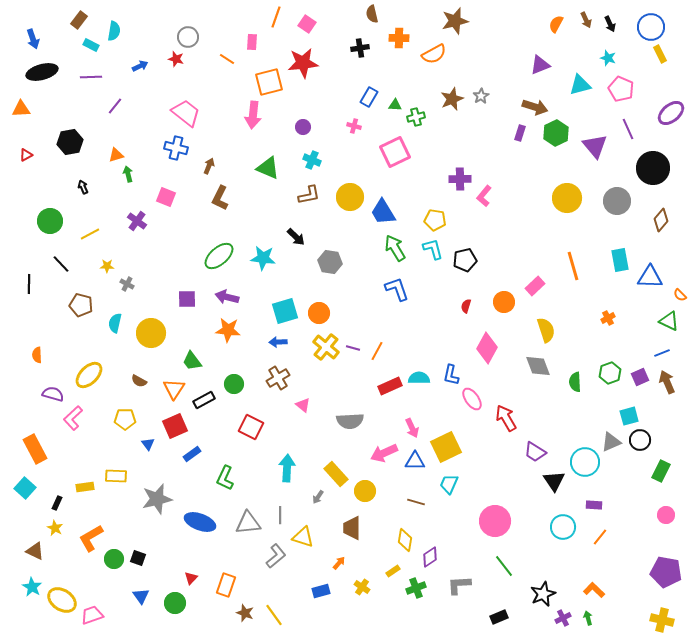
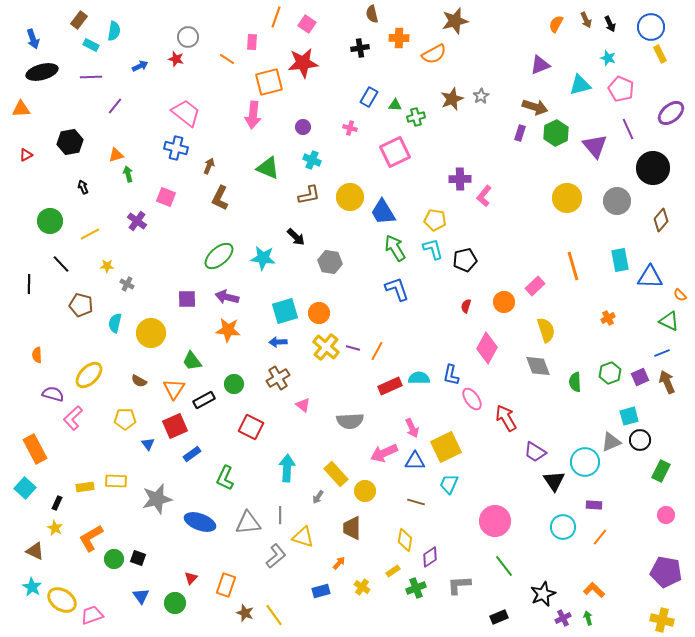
pink cross at (354, 126): moved 4 px left, 2 px down
yellow rectangle at (116, 476): moved 5 px down
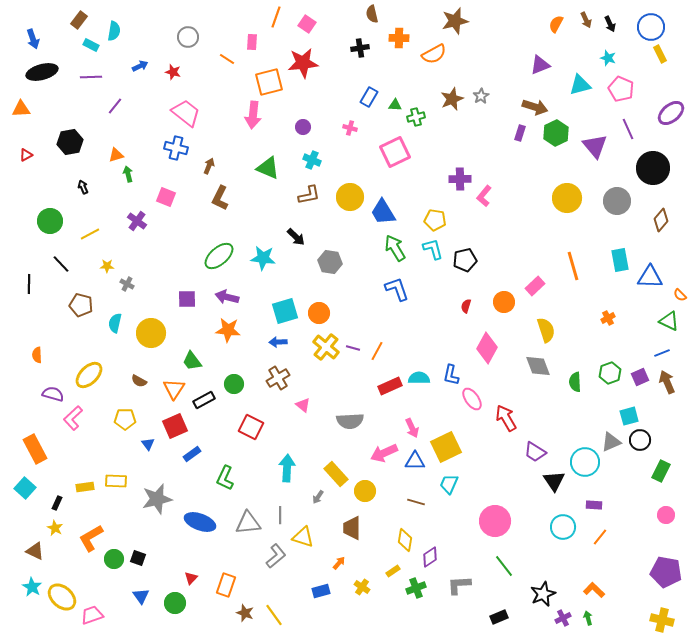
red star at (176, 59): moved 3 px left, 13 px down
yellow ellipse at (62, 600): moved 3 px up; rotated 8 degrees clockwise
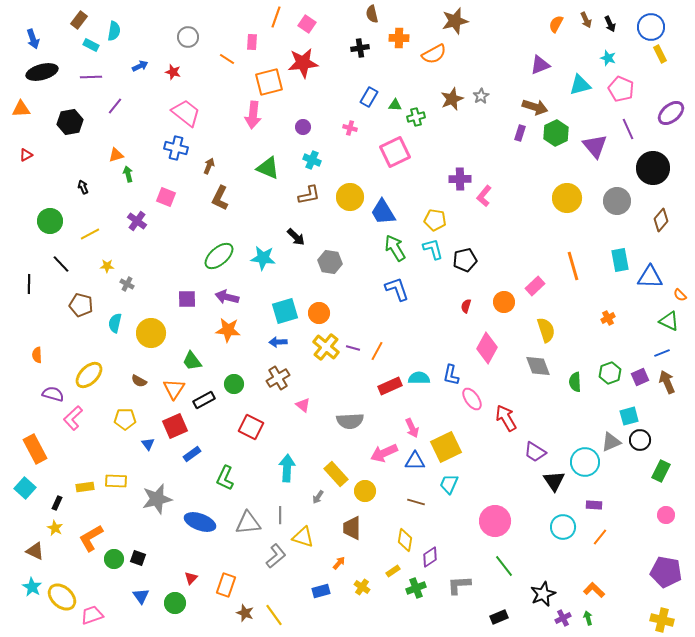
black hexagon at (70, 142): moved 20 px up
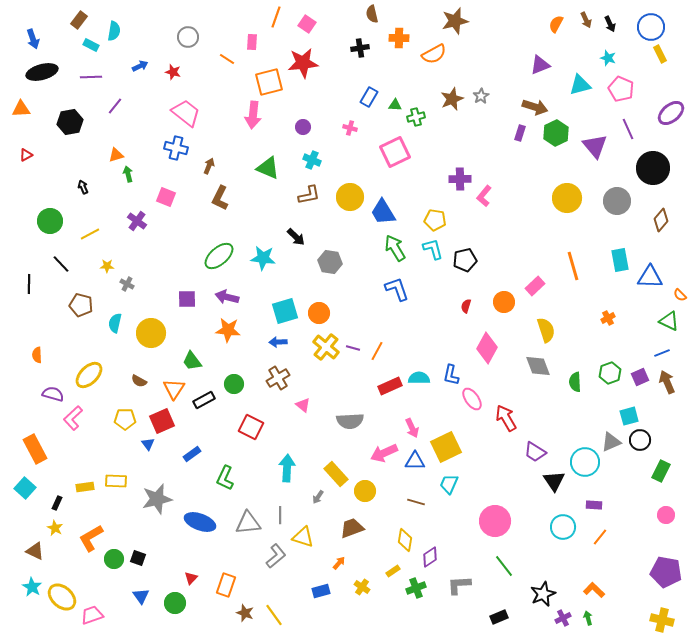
red square at (175, 426): moved 13 px left, 5 px up
brown trapezoid at (352, 528): rotated 70 degrees clockwise
